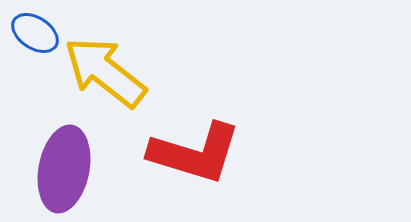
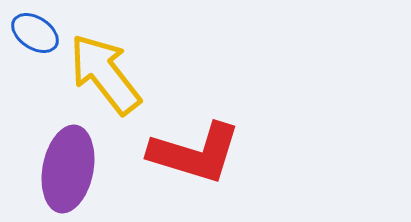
yellow arrow: moved 2 px down; rotated 14 degrees clockwise
purple ellipse: moved 4 px right
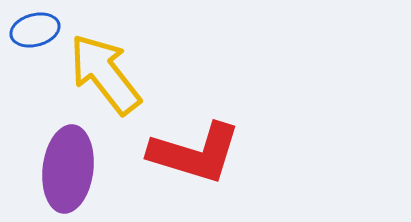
blue ellipse: moved 3 px up; rotated 48 degrees counterclockwise
purple ellipse: rotated 4 degrees counterclockwise
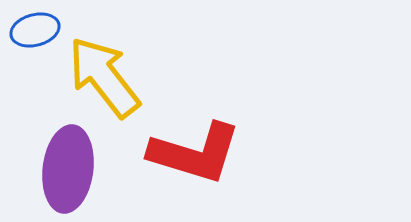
yellow arrow: moved 1 px left, 3 px down
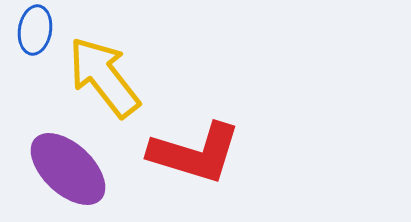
blue ellipse: rotated 66 degrees counterclockwise
purple ellipse: rotated 54 degrees counterclockwise
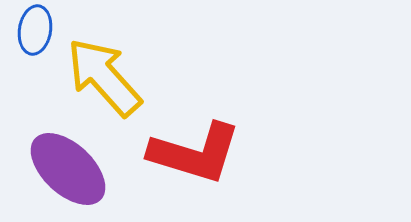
yellow arrow: rotated 4 degrees counterclockwise
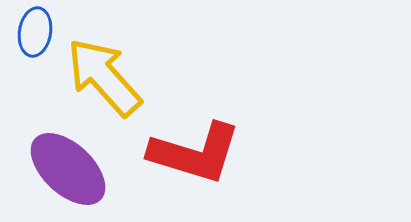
blue ellipse: moved 2 px down
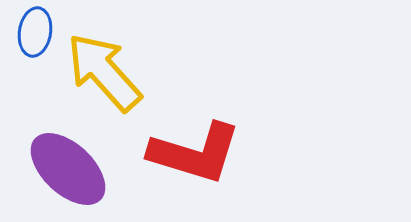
yellow arrow: moved 5 px up
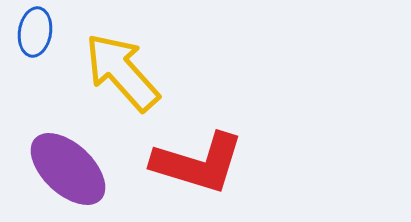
yellow arrow: moved 18 px right
red L-shape: moved 3 px right, 10 px down
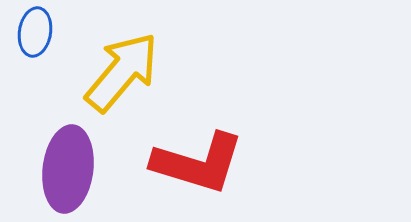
yellow arrow: rotated 82 degrees clockwise
purple ellipse: rotated 54 degrees clockwise
